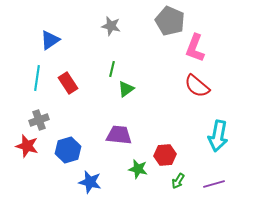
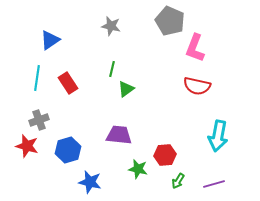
red semicircle: rotated 28 degrees counterclockwise
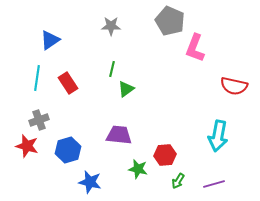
gray star: rotated 12 degrees counterclockwise
red semicircle: moved 37 px right
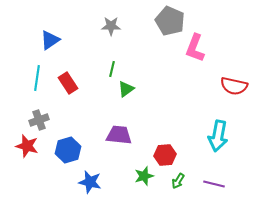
green star: moved 6 px right, 7 px down; rotated 30 degrees counterclockwise
purple line: rotated 30 degrees clockwise
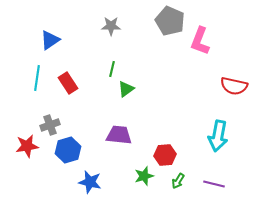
pink L-shape: moved 5 px right, 7 px up
gray cross: moved 11 px right, 5 px down
red star: rotated 25 degrees counterclockwise
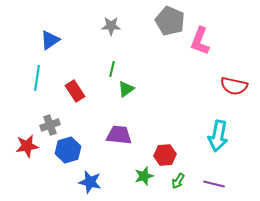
red rectangle: moved 7 px right, 8 px down
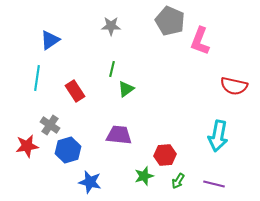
gray cross: rotated 36 degrees counterclockwise
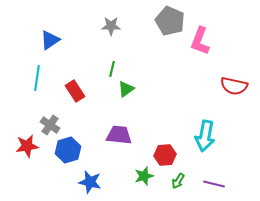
cyan arrow: moved 13 px left
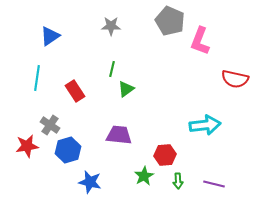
blue triangle: moved 4 px up
red semicircle: moved 1 px right, 7 px up
cyan arrow: moved 11 px up; rotated 108 degrees counterclockwise
green star: rotated 12 degrees counterclockwise
green arrow: rotated 35 degrees counterclockwise
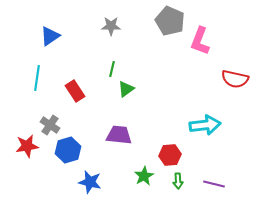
red hexagon: moved 5 px right
